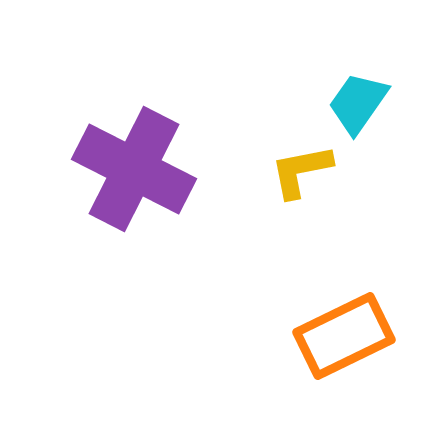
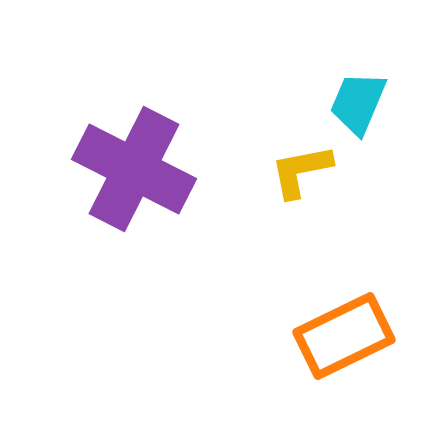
cyan trapezoid: rotated 12 degrees counterclockwise
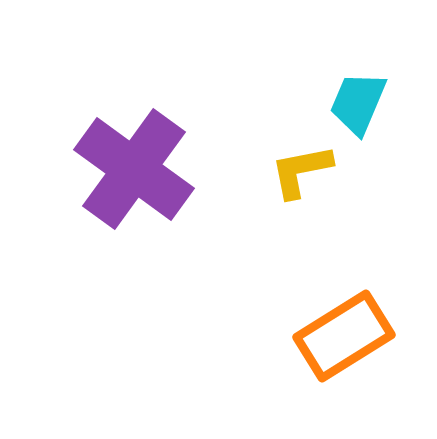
purple cross: rotated 9 degrees clockwise
orange rectangle: rotated 6 degrees counterclockwise
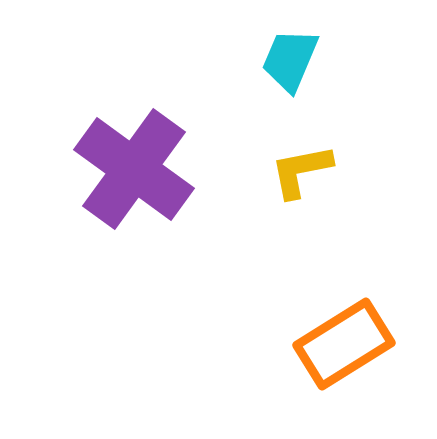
cyan trapezoid: moved 68 px left, 43 px up
orange rectangle: moved 8 px down
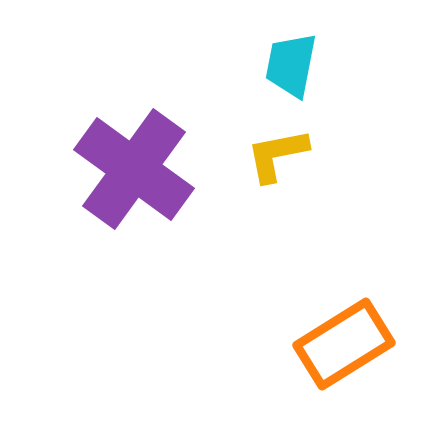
cyan trapezoid: moved 1 px right, 5 px down; rotated 12 degrees counterclockwise
yellow L-shape: moved 24 px left, 16 px up
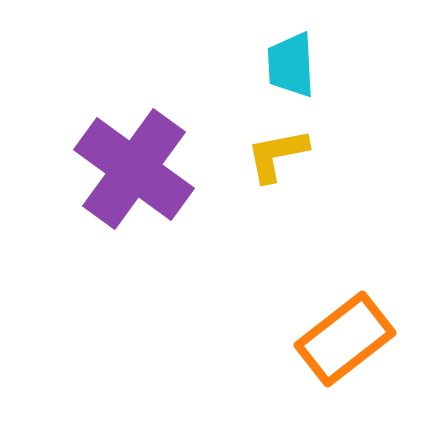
cyan trapezoid: rotated 14 degrees counterclockwise
orange rectangle: moved 1 px right, 5 px up; rotated 6 degrees counterclockwise
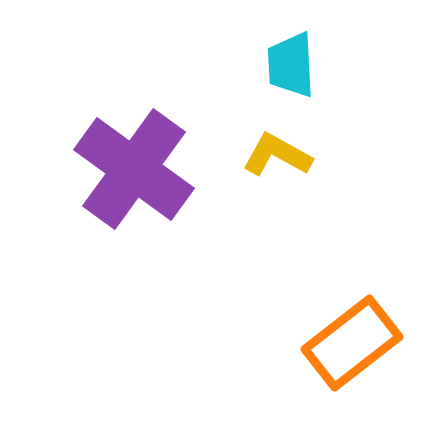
yellow L-shape: rotated 40 degrees clockwise
orange rectangle: moved 7 px right, 4 px down
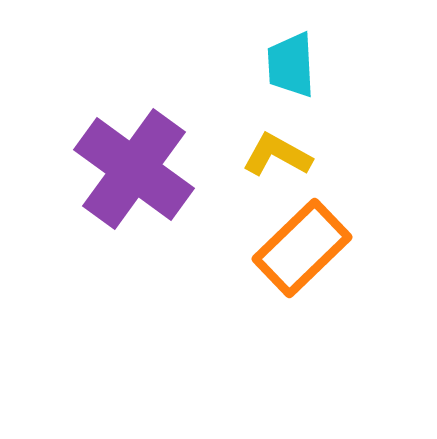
orange rectangle: moved 50 px left, 95 px up; rotated 6 degrees counterclockwise
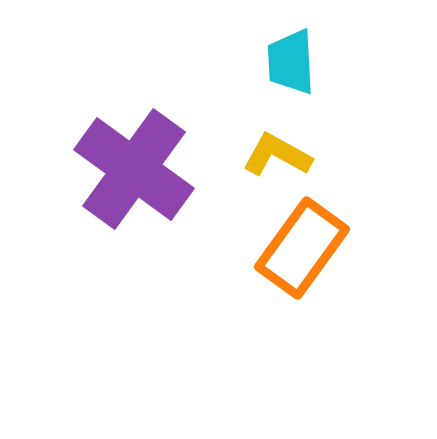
cyan trapezoid: moved 3 px up
orange rectangle: rotated 10 degrees counterclockwise
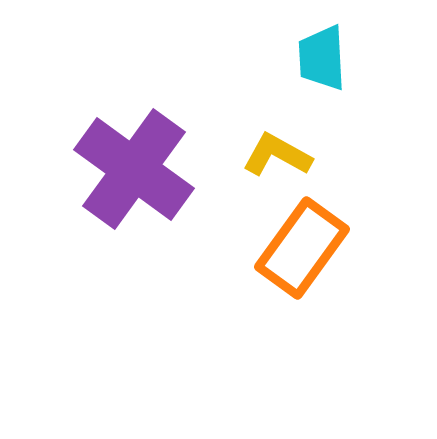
cyan trapezoid: moved 31 px right, 4 px up
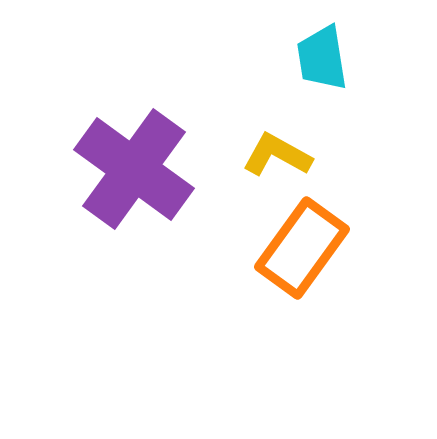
cyan trapezoid: rotated 6 degrees counterclockwise
